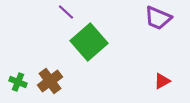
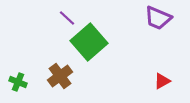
purple line: moved 1 px right, 6 px down
brown cross: moved 10 px right, 5 px up
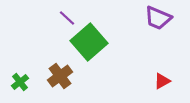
green cross: moved 2 px right; rotated 30 degrees clockwise
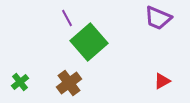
purple line: rotated 18 degrees clockwise
brown cross: moved 9 px right, 7 px down
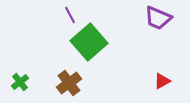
purple line: moved 3 px right, 3 px up
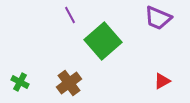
green square: moved 14 px right, 1 px up
green cross: rotated 24 degrees counterclockwise
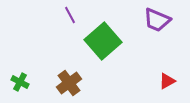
purple trapezoid: moved 1 px left, 2 px down
red triangle: moved 5 px right
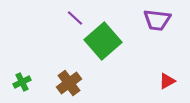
purple line: moved 5 px right, 3 px down; rotated 18 degrees counterclockwise
purple trapezoid: rotated 16 degrees counterclockwise
green cross: moved 2 px right; rotated 36 degrees clockwise
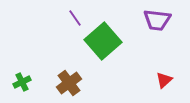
purple line: rotated 12 degrees clockwise
red triangle: moved 3 px left, 1 px up; rotated 12 degrees counterclockwise
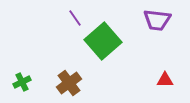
red triangle: moved 1 px right; rotated 42 degrees clockwise
